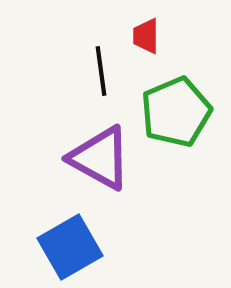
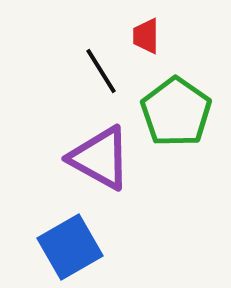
black line: rotated 24 degrees counterclockwise
green pentagon: rotated 14 degrees counterclockwise
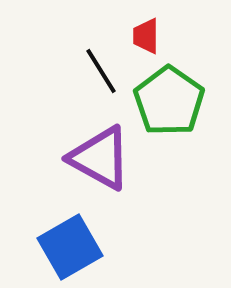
green pentagon: moved 7 px left, 11 px up
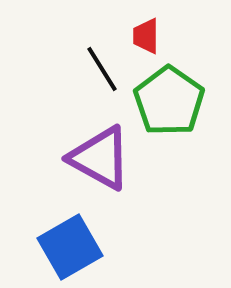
black line: moved 1 px right, 2 px up
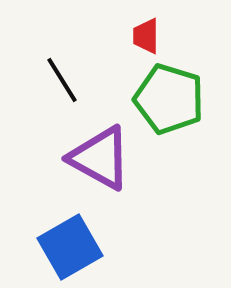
black line: moved 40 px left, 11 px down
green pentagon: moved 2 px up; rotated 18 degrees counterclockwise
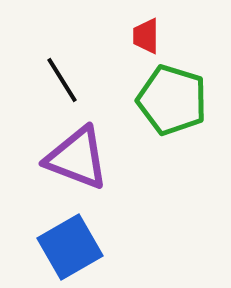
green pentagon: moved 3 px right, 1 px down
purple triangle: moved 23 px left; rotated 8 degrees counterclockwise
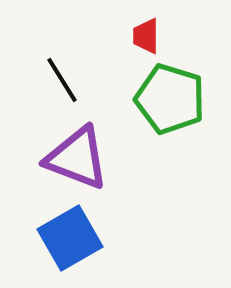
green pentagon: moved 2 px left, 1 px up
blue square: moved 9 px up
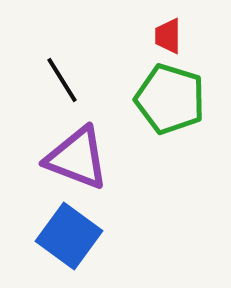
red trapezoid: moved 22 px right
blue square: moved 1 px left, 2 px up; rotated 24 degrees counterclockwise
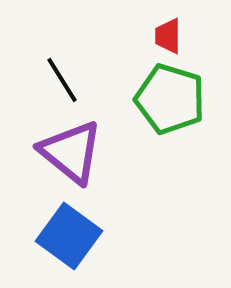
purple triangle: moved 6 px left, 6 px up; rotated 18 degrees clockwise
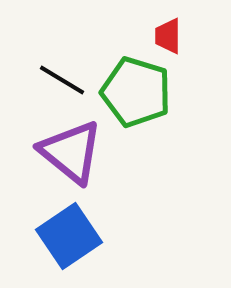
black line: rotated 27 degrees counterclockwise
green pentagon: moved 34 px left, 7 px up
blue square: rotated 20 degrees clockwise
